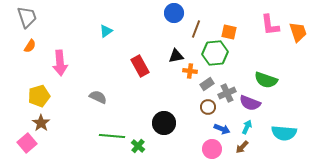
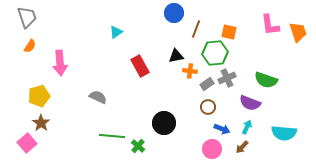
cyan triangle: moved 10 px right, 1 px down
gray cross: moved 15 px up
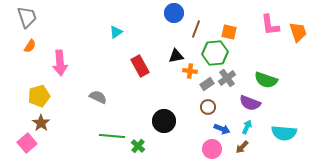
gray cross: rotated 12 degrees counterclockwise
black circle: moved 2 px up
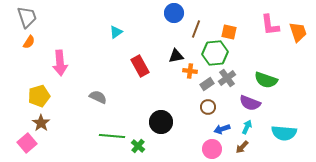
orange semicircle: moved 1 px left, 4 px up
black circle: moved 3 px left, 1 px down
blue arrow: rotated 140 degrees clockwise
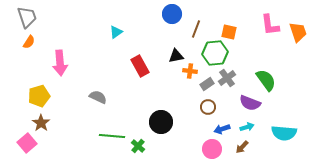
blue circle: moved 2 px left, 1 px down
green semicircle: rotated 145 degrees counterclockwise
cyan arrow: rotated 48 degrees clockwise
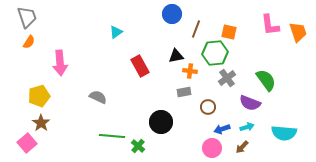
gray rectangle: moved 23 px left, 8 px down; rotated 24 degrees clockwise
pink circle: moved 1 px up
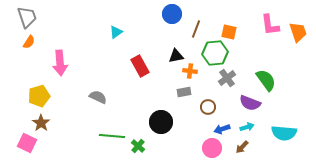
pink square: rotated 24 degrees counterclockwise
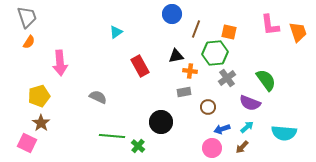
cyan arrow: rotated 24 degrees counterclockwise
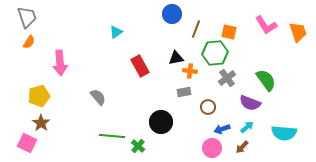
pink L-shape: moved 4 px left; rotated 25 degrees counterclockwise
black triangle: moved 2 px down
gray semicircle: rotated 24 degrees clockwise
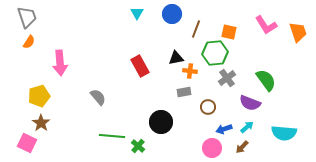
cyan triangle: moved 21 px right, 19 px up; rotated 24 degrees counterclockwise
blue arrow: moved 2 px right
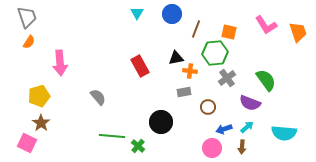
brown arrow: rotated 40 degrees counterclockwise
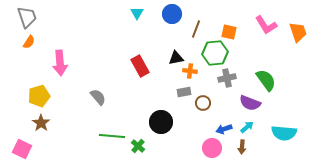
gray cross: rotated 24 degrees clockwise
brown circle: moved 5 px left, 4 px up
pink square: moved 5 px left, 6 px down
